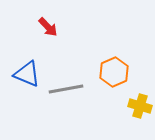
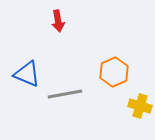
red arrow: moved 10 px right, 6 px up; rotated 35 degrees clockwise
gray line: moved 1 px left, 5 px down
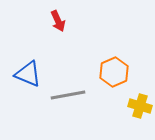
red arrow: rotated 15 degrees counterclockwise
blue triangle: moved 1 px right
gray line: moved 3 px right, 1 px down
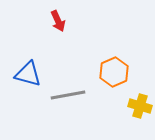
blue triangle: rotated 8 degrees counterclockwise
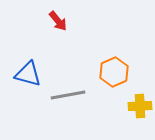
red arrow: rotated 15 degrees counterclockwise
yellow cross: rotated 20 degrees counterclockwise
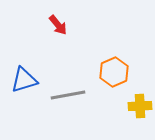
red arrow: moved 4 px down
blue triangle: moved 4 px left, 6 px down; rotated 32 degrees counterclockwise
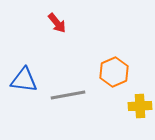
red arrow: moved 1 px left, 2 px up
blue triangle: rotated 24 degrees clockwise
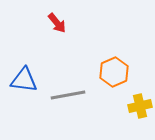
yellow cross: rotated 10 degrees counterclockwise
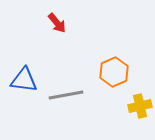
gray line: moved 2 px left
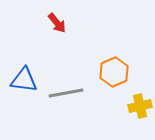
gray line: moved 2 px up
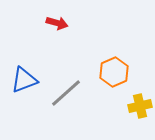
red arrow: rotated 35 degrees counterclockwise
blue triangle: rotated 28 degrees counterclockwise
gray line: rotated 32 degrees counterclockwise
